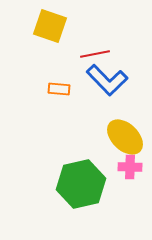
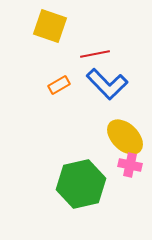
blue L-shape: moved 4 px down
orange rectangle: moved 4 px up; rotated 35 degrees counterclockwise
pink cross: moved 2 px up; rotated 10 degrees clockwise
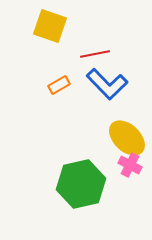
yellow ellipse: moved 2 px right, 1 px down
pink cross: rotated 15 degrees clockwise
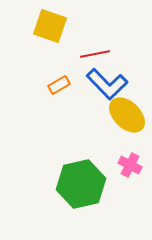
yellow ellipse: moved 23 px up
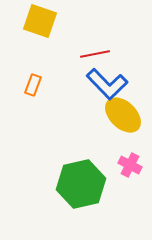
yellow square: moved 10 px left, 5 px up
orange rectangle: moved 26 px left; rotated 40 degrees counterclockwise
yellow ellipse: moved 4 px left
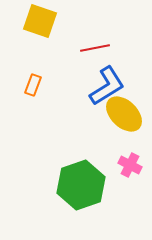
red line: moved 6 px up
blue L-shape: moved 2 px down; rotated 78 degrees counterclockwise
yellow ellipse: moved 1 px right, 1 px up
green hexagon: moved 1 px down; rotated 6 degrees counterclockwise
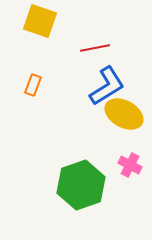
yellow ellipse: rotated 15 degrees counterclockwise
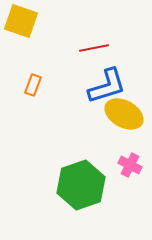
yellow square: moved 19 px left
red line: moved 1 px left
blue L-shape: rotated 15 degrees clockwise
